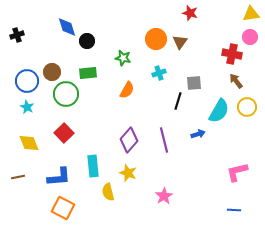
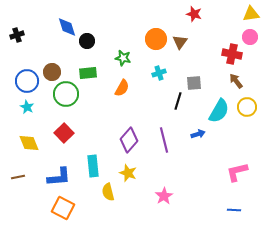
red star: moved 4 px right, 1 px down
orange semicircle: moved 5 px left, 2 px up
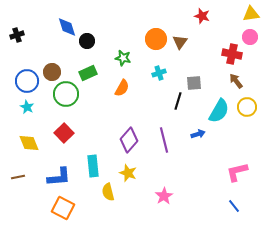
red star: moved 8 px right, 2 px down
green rectangle: rotated 18 degrees counterclockwise
blue line: moved 4 px up; rotated 48 degrees clockwise
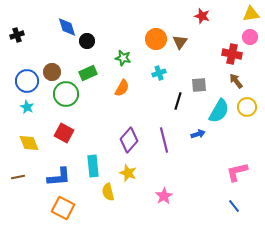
gray square: moved 5 px right, 2 px down
red square: rotated 18 degrees counterclockwise
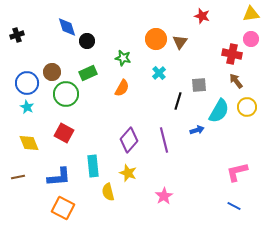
pink circle: moved 1 px right, 2 px down
cyan cross: rotated 24 degrees counterclockwise
blue circle: moved 2 px down
blue arrow: moved 1 px left, 4 px up
blue line: rotated 24 degrees counterclockwise
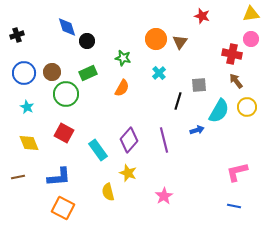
blue circle: moved 3 px left, 10 px up
cyan rectangle: moved 5 px right, 16 px up; rotated 30 degrees counterclockwise
blue line: rotated 16 degrees counterclockwise
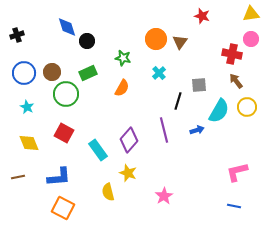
purple line: moved 10 px up
